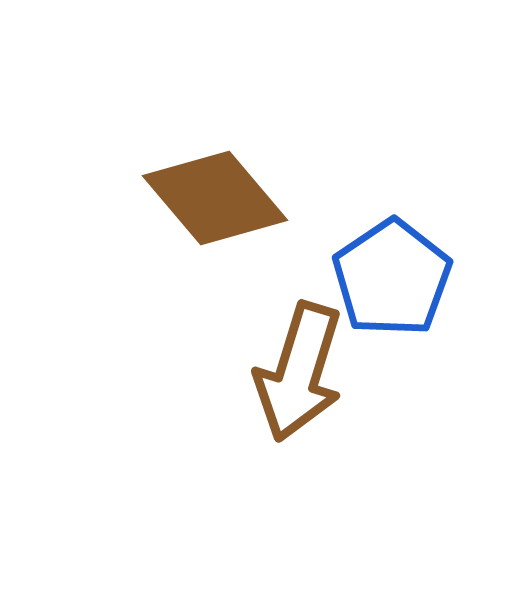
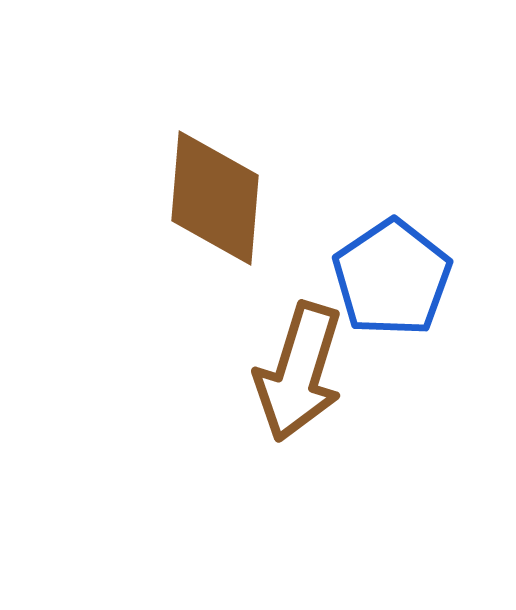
brown diamond: rotated 45 degrees clockwise
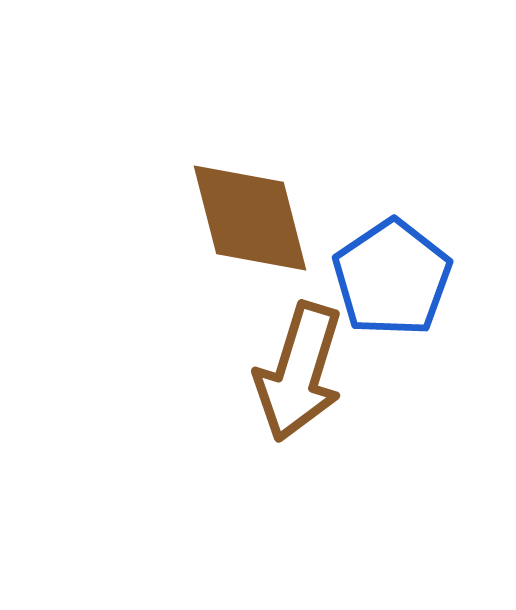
brown diamond: moved 35 px right, 20 px down; rotated 19 degrees counterclockwise
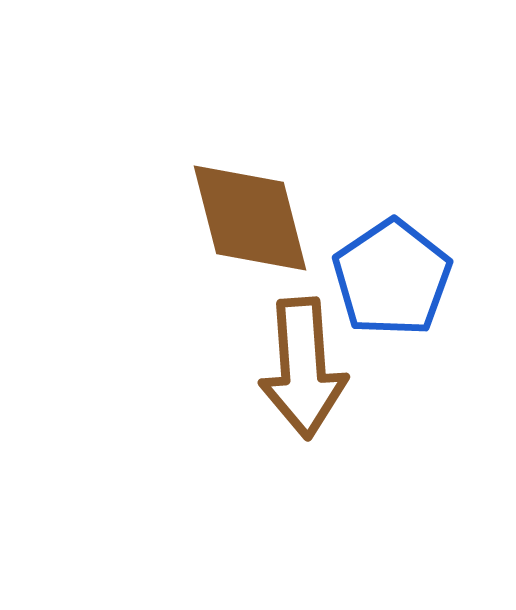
brown arrow: moved 4 px right, 4 px up; rotated 21 degrees counterclockwise
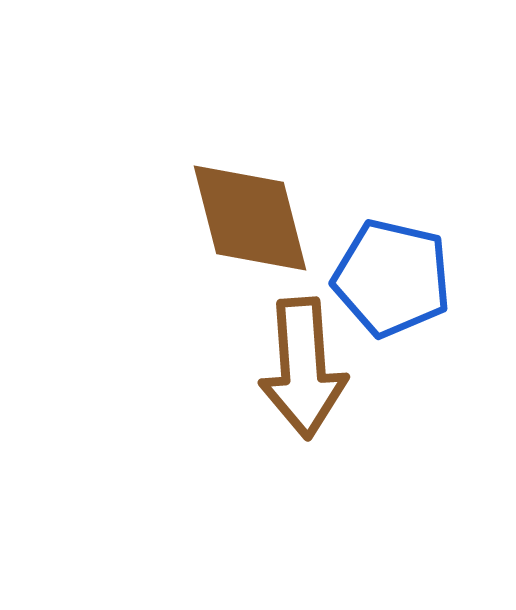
blue pentagon: rotated 25 degrees counterclockwise
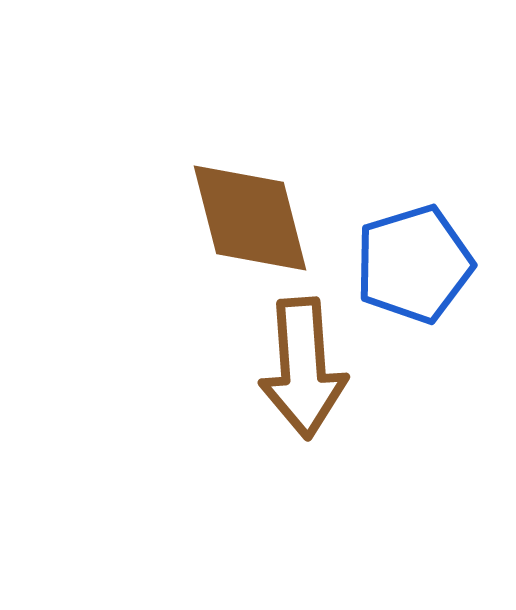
blue pentagon: moved 22 px right, 14 px up; rotated 30 degrees counterclockwise
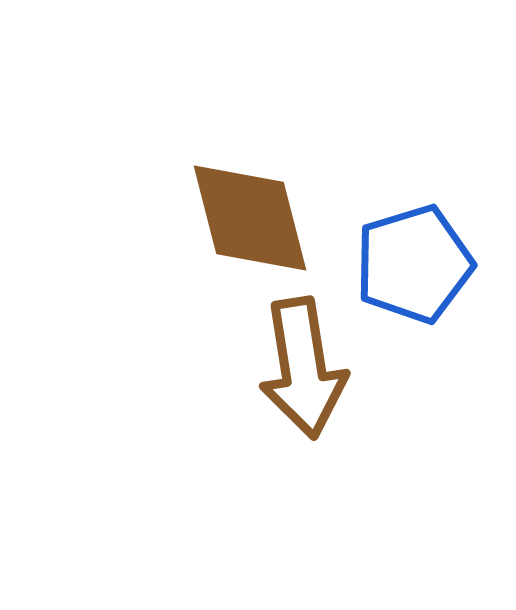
brown arrow: rotated 5 degrees counterclockwise
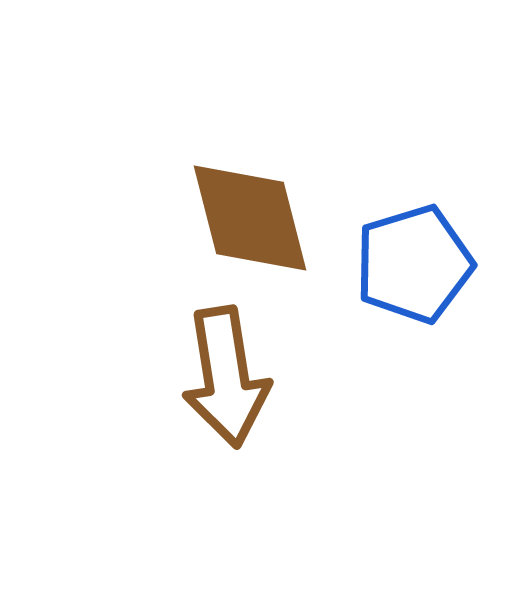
brown arrow: moved 77 px left, 9 px down
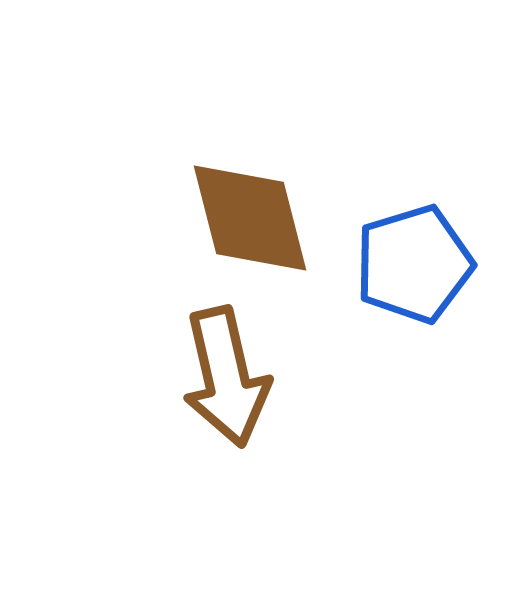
brown arrow: rotated 4 degrees counterclockwise
